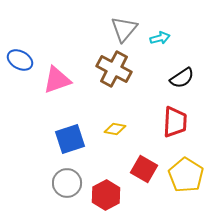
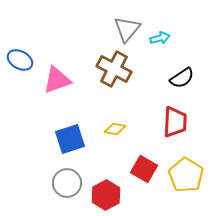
gray triangle: moved 3 px right
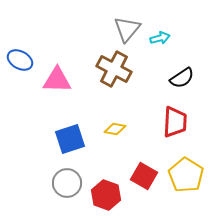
pink triangle: rotated 20 degrees clockwise
red square: moved 7 px down
red hexagon: rotated 12 degrees counterclockwise
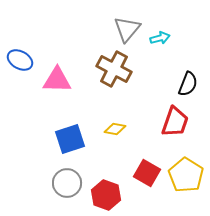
black semicircle: moved 6 px right, 6 px down; rotated 35 degrees counterclockwise
red trapezoid: rotated 16 degrees clockwise
red square: moved 3 px right, 3 px up
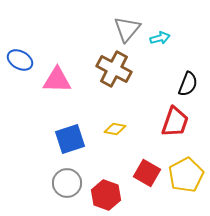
yellow pentagon: rotated 12 degrees clockwise
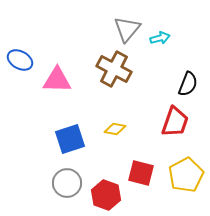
red square: moved 6 px left; rotated 16 degrees counterclockwise
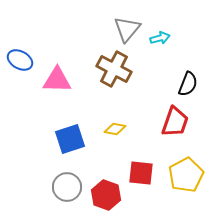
red square: rotated 8 degrees counterclockwise
gray circle: moved 4 px down
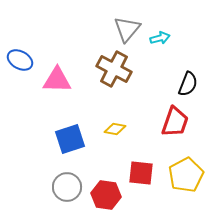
red hexagon: rotated 12 degrees counterclockwise
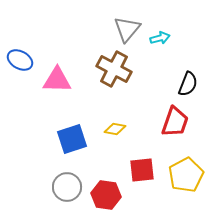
blue square: moved 2 px right
red square: moved 1 px right, 3 px up; rotated 12 degrees counterclockwise
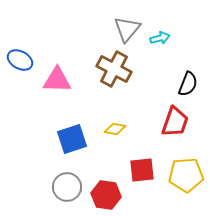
yellow pentagon: rotated 24 degrees clockwise
